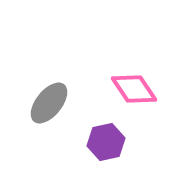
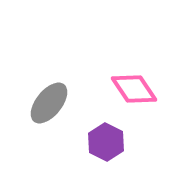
purple hexagon: rotated 21 degrees counterclockwise
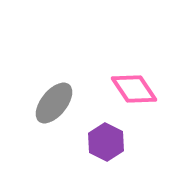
gray ellipse: moved 5 px right
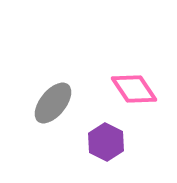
gray ellipse: moved 1 px left
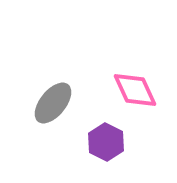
pink diamond: moved 1 px right, 1 px down; rotated 9 degrees clockwise
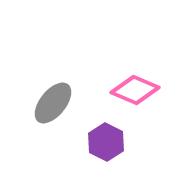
pink diamond: rotated 42 degrees counterclockwise
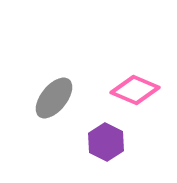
gray ellipse: moved 1 px right, 5 px up
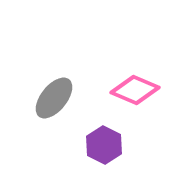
purple hexagon: moved 2 px left, 3 px down
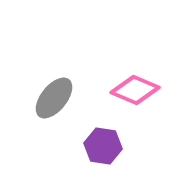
purple hexagon: moved 1 px left, 1 px down; rotated 18 degrees counterclockwise
